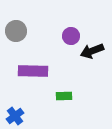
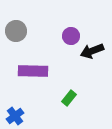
green rectangle: moved 5 px right, 2 px down; rotated 49 degrees counterclockwise
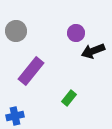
purple circle: moved 5 px right, 3 px up
black arrow: moved 1 px right
purple rectangle: moved 2 px left; rotated 52 degrees counterclockwise
blue cross: rotated 24 degrees clockwise
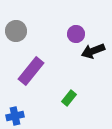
purple circle: moved 1 px down
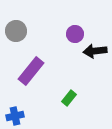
purple circle: moved 1 px left
black arrow: moved 2 px right; rotated 15 degrees clockwise
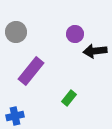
gray circle: moved 1 px down
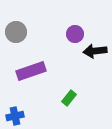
purple rectangle: rotated 32 degrees clockwise
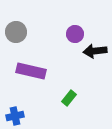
purple rectangle: rotated 32 degrees clockwise
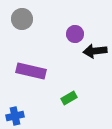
gray circle: moved 6 px right, 13 px up
green rectangle: rotated 21 degrees clockwise
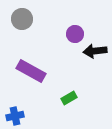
purple rectangle: rotated 16 degrees clockwise
